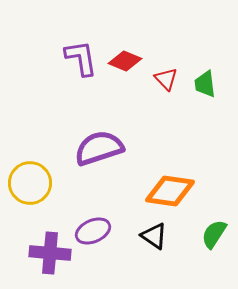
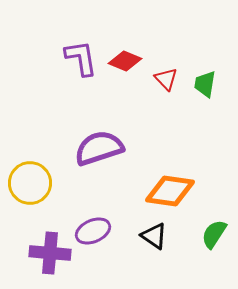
green trapezoid: rotated 16 degrees clockwise
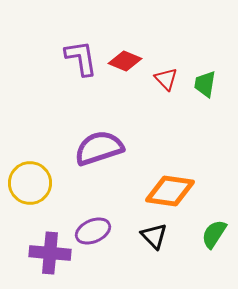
black triangle: rotated 12 degrees clockwise
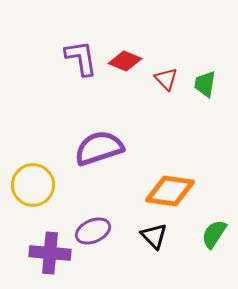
yellow circle: moved 3 px right, 2 px down
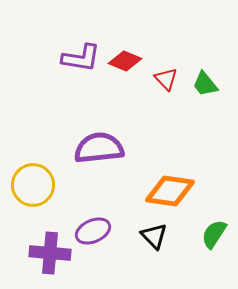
purple L-shape: rotated 108 degrees clockwise
green trapezoid: rotated 48 degrees counterclockwise
purple semicircle: rotated 12 degrees clockwise
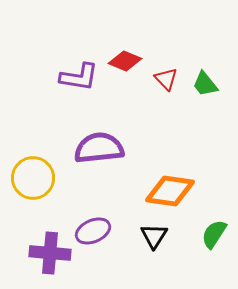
purple L-shape: moved 2 px left, 19 px down
yellow circle: moved 7 px up
black triangle: rotated 16 degrees clockwise
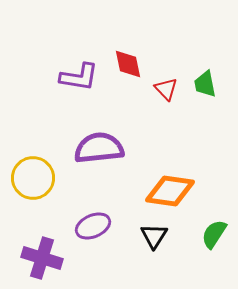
red diamond: moved 3 px right, 3 px down; rotated 56 degrees clockwise
red triangle: moved 10 px down
green trapezoid: rotated 28 degrees clockwise
purple ellipse: moved 5 px up
purple cross: moved 8 px left, 5 px down; rotated 12 degrees clockwise
